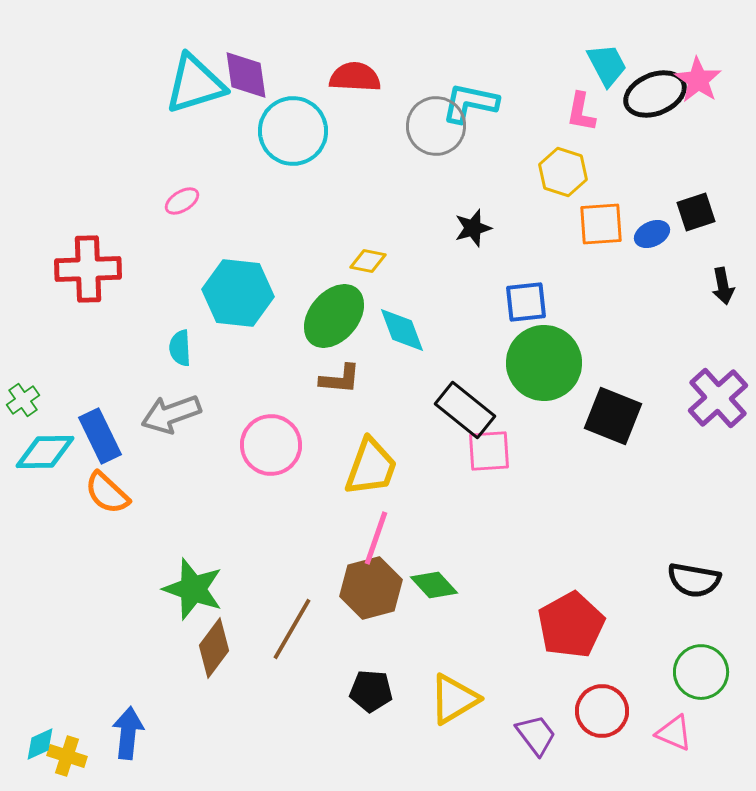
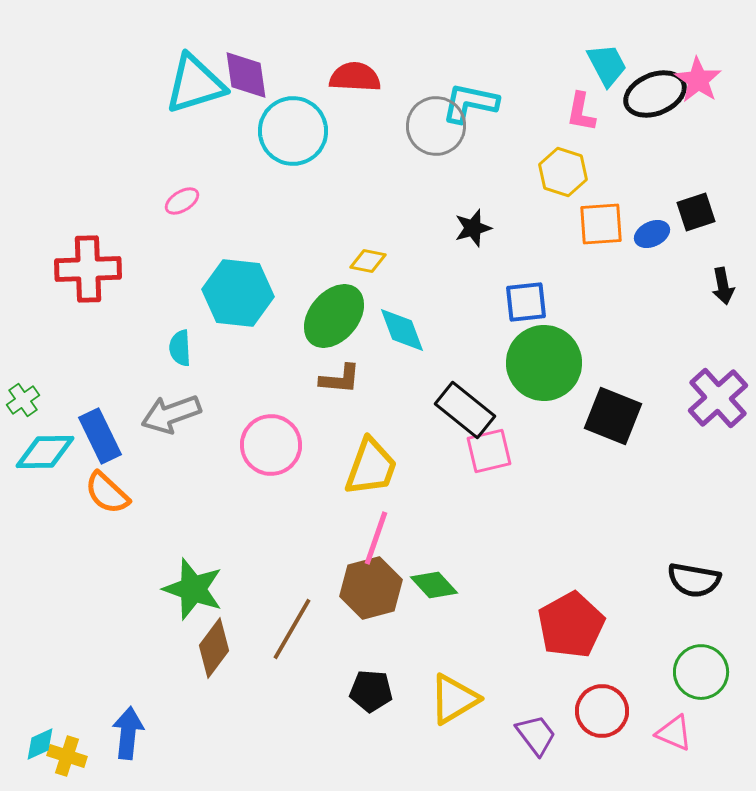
pink square at (489, 451): rotated 9 degrees counterclockwise
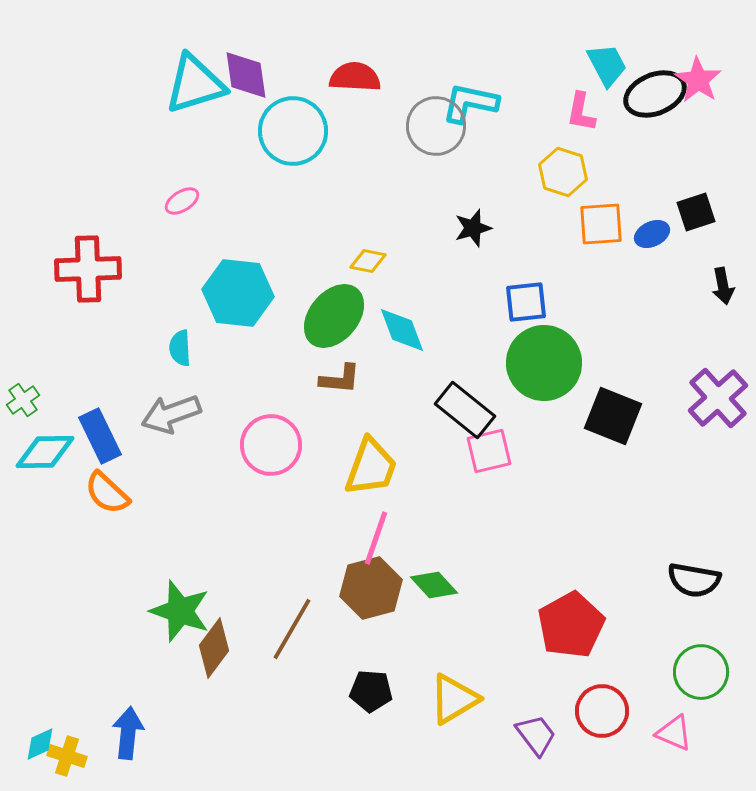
green star at (193, 589): moved 13 px left, 22 px down
